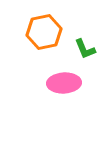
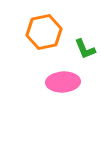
pink ellipse: moved 1 px left, 1 px up
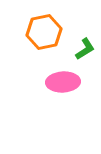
green L-shape: rotated 100 degrees counterclockwise
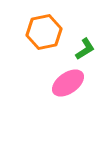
pink ellipse: moved 5 px right, 1 px down; rotated 32 degrees counterclockwise
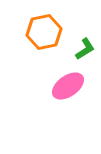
pink ellipse: moved 3 px down
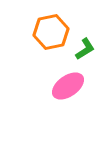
orange hexagon: moved 7 px right
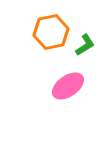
green L-shape: moved 4 px up
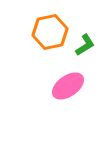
orange hexagon: moved 1 px left
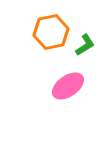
orange hexagon: moved 1 px right
